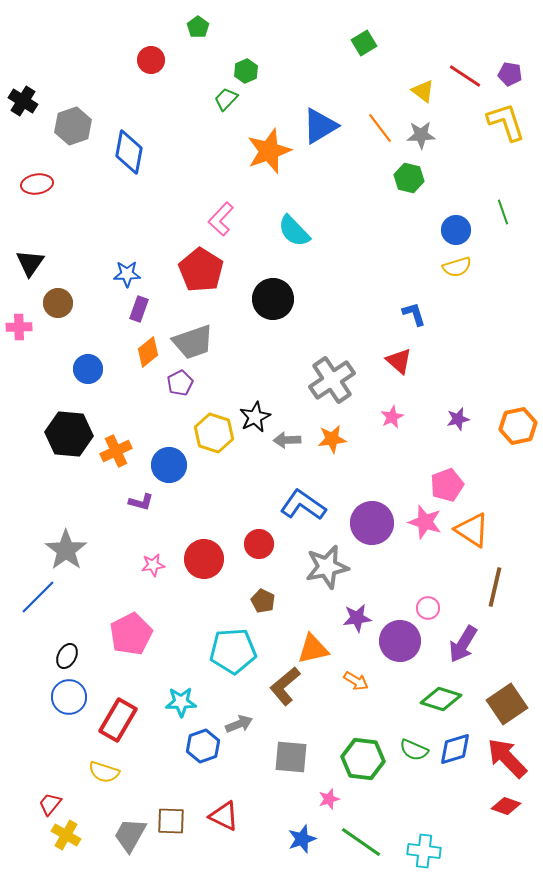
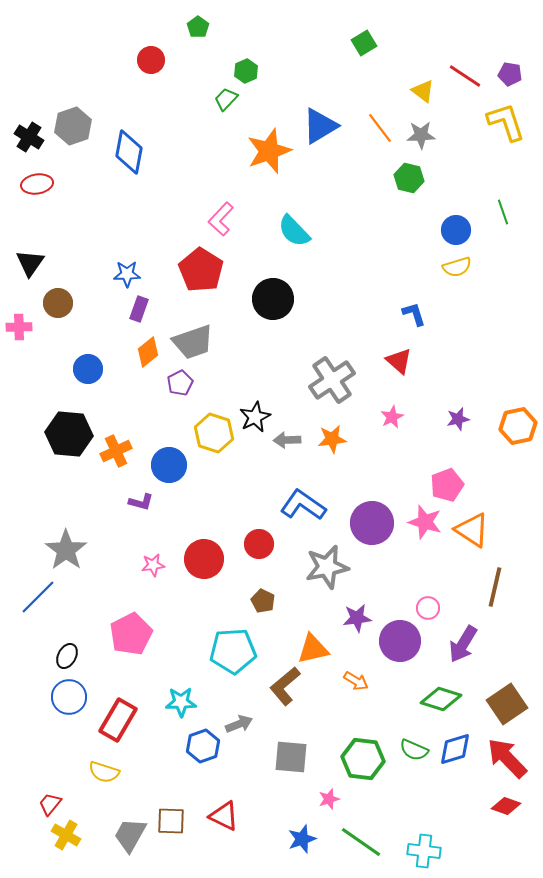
black cross at (23, 101): moved 6 px right, 36 px down
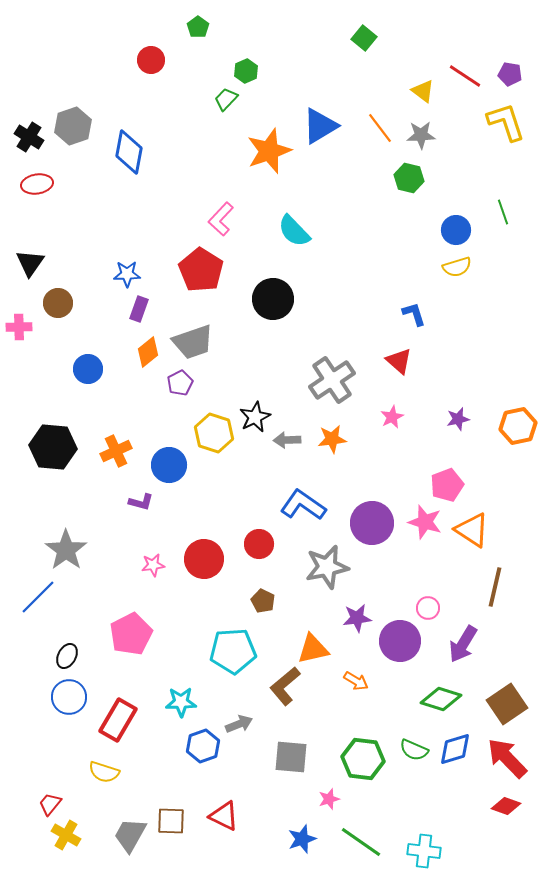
green square at (364, 43): moved 5 px up; rotated 20 degrees counterclockwise
black hexagon at (69, 434): moved 16 px left, 13 px down
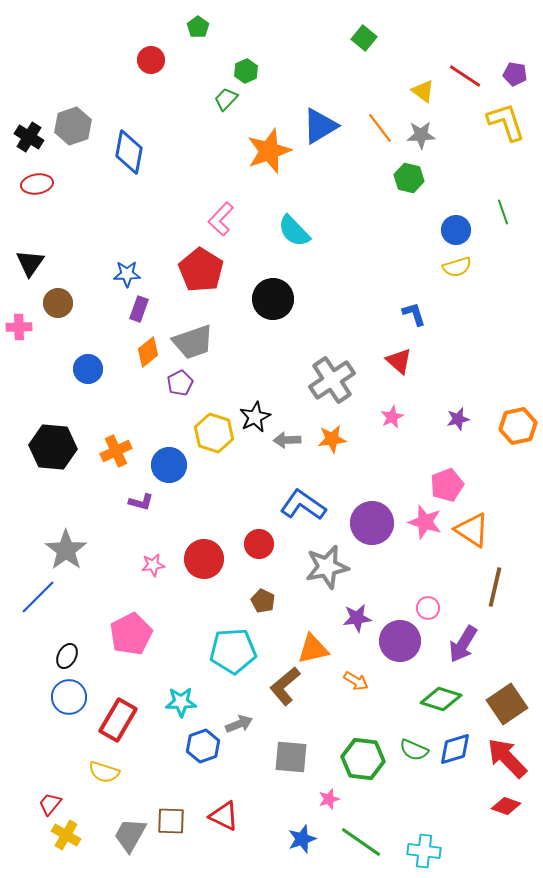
purple pentagon at (510, 74): moved 5 px right
